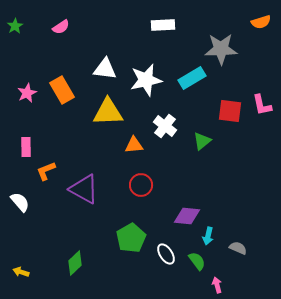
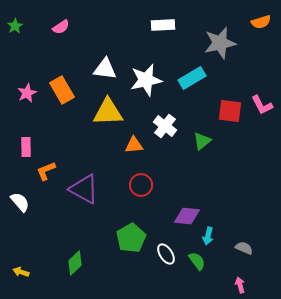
gray star: moved 1 px left, 6 px up; rotated 12 degrees counterclockwise
pink L-shape: rotated 15 degrees counterclockwise
gray semicircle: moved 6 px right
pink arrow: moved 23 px right
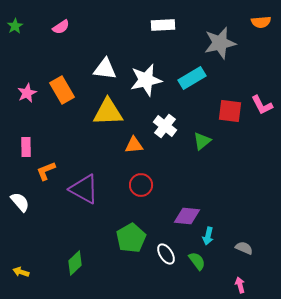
orange semicircle: rotated 12 degrees clockwise
